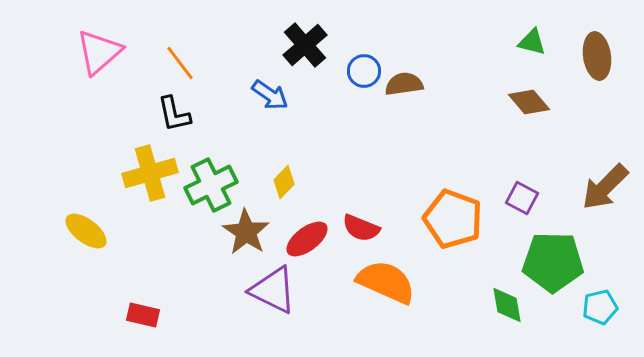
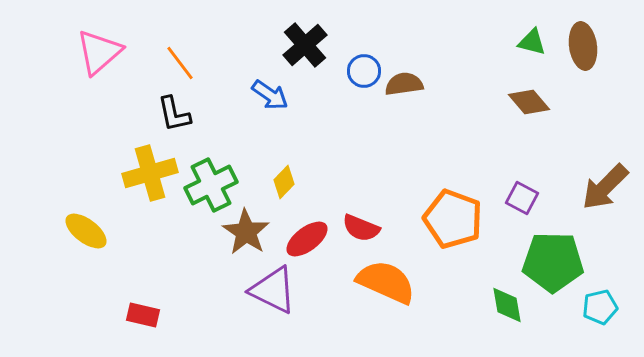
brown ellipse: moved 14 px left, 10 px up
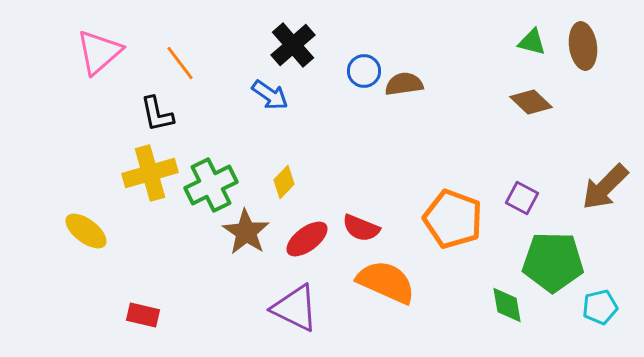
black cross: moved 12 px left
brown diamond: moved 2 px right; rotated 6 degrees counterclockwise
black L-shape: moved 17 px left
purple triangle: moved 22 px right, 18 px down
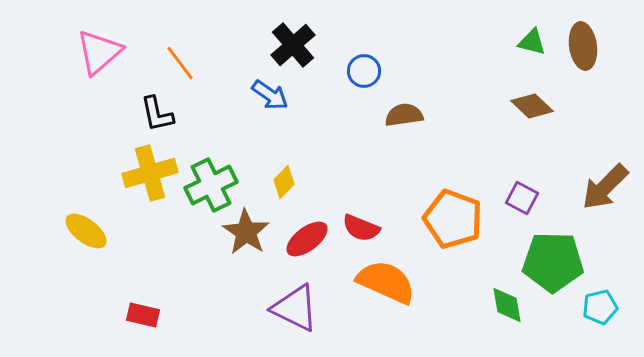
brown semicircle: moved 31 px down
brown diamond: moved 1 px right, 4 px down
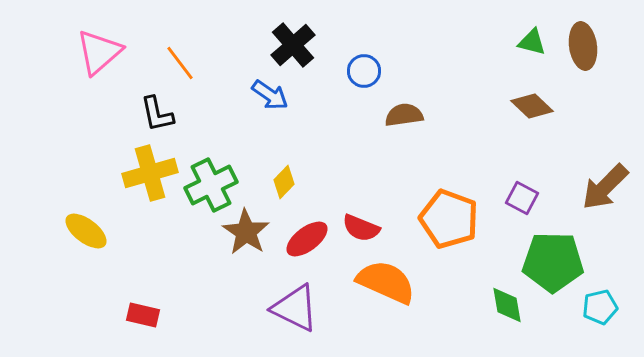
orange pentagon: moved 4 px left
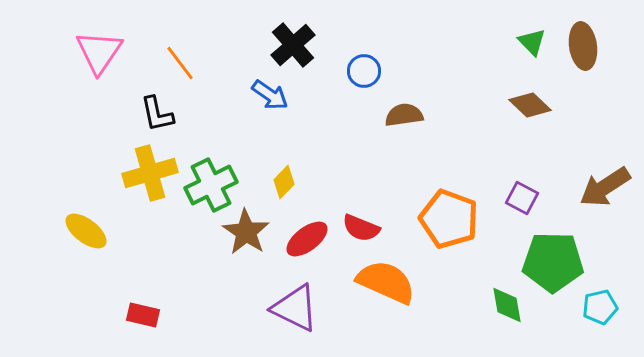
green triangle: rotated 32 degrees clockwise
pink triangle: rotated 15 degrees counterclockwise
brown diamond: moved 2 px left, 1 px up
brown arrow: rotated 12 degrees clockwise
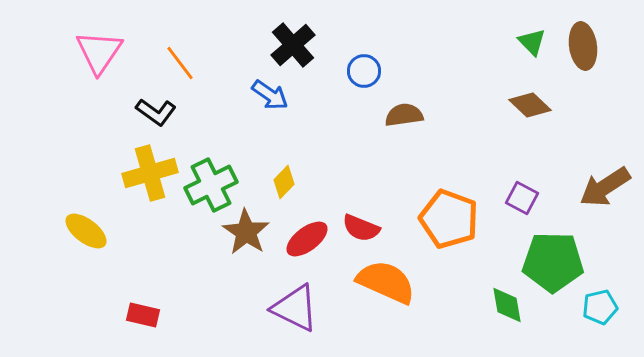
black L-shape: moved 1 px left, 2 px up; rotated 42 degrees counterclockwise
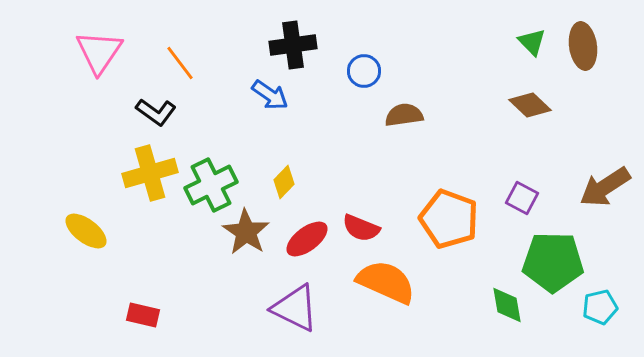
black cross: rotated 33 degrees clockwise
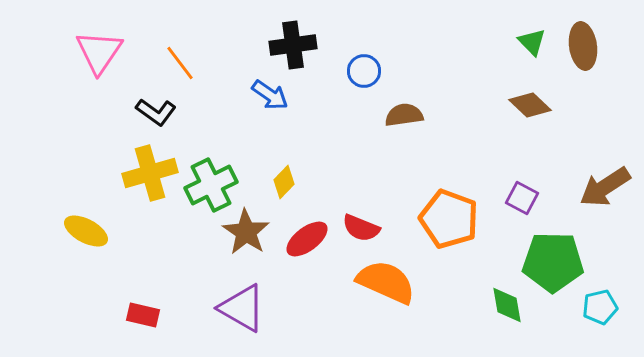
yellow ellipse: rotated 9 degrees counterclockwise
purple triangle: moved 53 px left; rotated 4 degrees clockwise
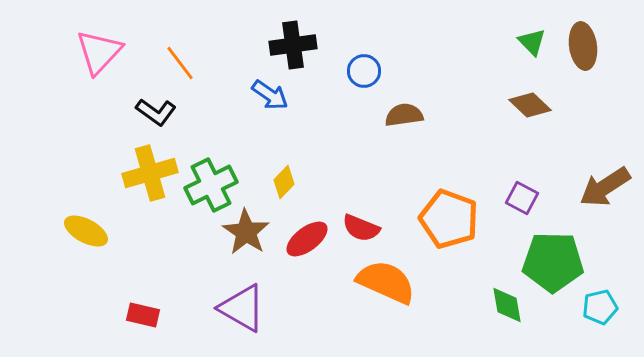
pink triangle: rotated 9 degrees clockwise
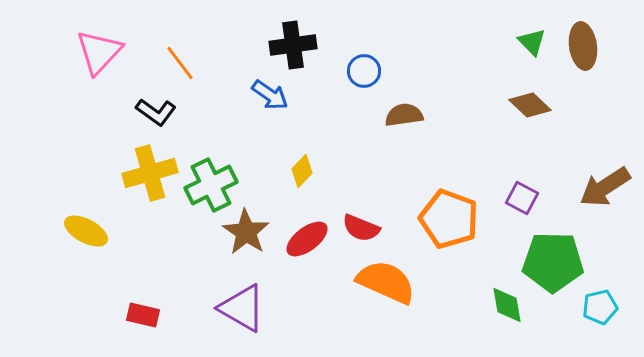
yellow diamond: moved 18 px right, 11 px up
